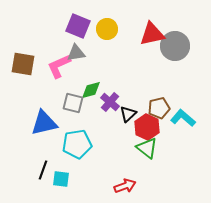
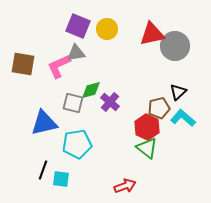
black triangle: moved 50 px right, 22 px up
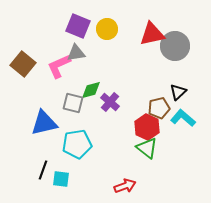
brown square: rotated 30 degrees clockwise
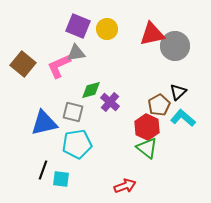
gray square: moved 9 px down
brown pentagon: moved 3 px up; rotated 15 degrees counterclockwise
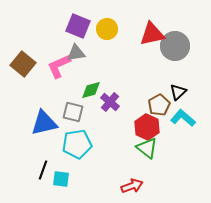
red arrow: moved 7 px right
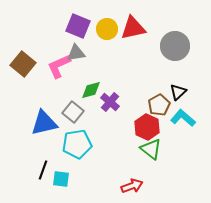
red triangle: moved 19 px left, 6 px up
gray square: rotated 25 degrees clockwise
green triangle: moved 4 px right, 1 px down
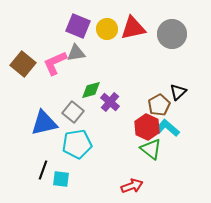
gray circle: moved 3 px left, 12 px up
pink L-shape: moved 4 px left, 3 px up
cyan L-shape: moved 16 px left, 10 px down
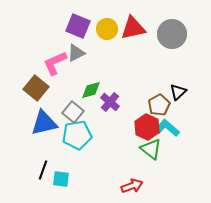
gray triangle: rotated 18 degrees counterclockwise
brown square: moved 13 px right, 24 px down
cyan pentagon: moved 9 px up
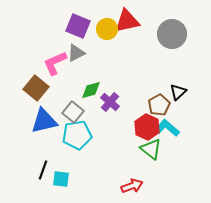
red triangle: moved 6 px left, 7 px up
blue triangle: moved 2 px up
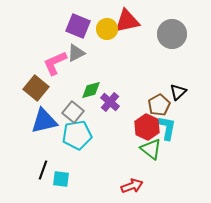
cyan L-shape: rotated 60 degrees clockwise
